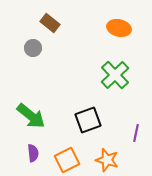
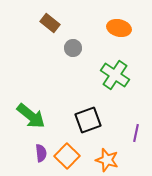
gray circle: moved 40 px right
green cross: rotated 12 degrees counterclockwise
purple semicircle: moved 8 px right
orange square: moved 4 px up; rotated 20 degrees counterclockwise
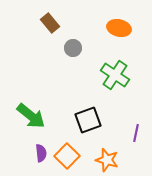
brown rectangle: rotated 12 degrees clockwise
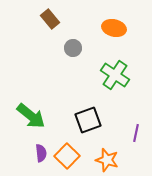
brown rectangle: moved 4 px up
orange ellipse: moved 5 px left
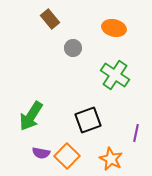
green arrow: rotated 84 degrees clockwise
purple semicircle: rotated 108 degrees clockwise
orange star: moved 4 px right, 1 px up; rotated 10 degrees clockwise
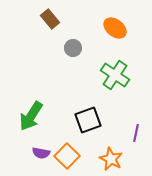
orange ellipse: moved 1 px right; rotated 25 degrees clockwise
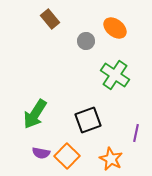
gray circle: moved 13 px right, 7 px up
green arrow: moved 4 px right, 2 px up
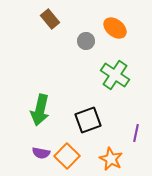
green arrow: moved 5 px right, 4 px up; rotated 20 degrees counterclockwise
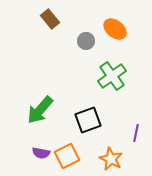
orange ellipse: moved 1 px down
green cross: moved 3 px left, 1 px down; rotated 20 degrees clockwise
green arrow: rotated 28 degrees clockwise
orange square: rotated 20 degrees clockwise
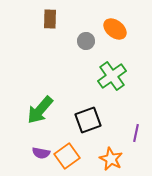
brown rectangle: rotated 42 degrees clockwise
orange square: rotated 10 degrees counterclockwise
